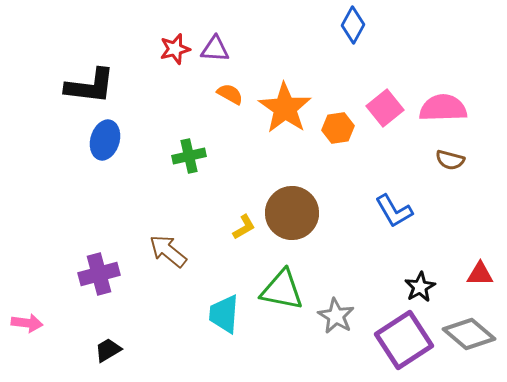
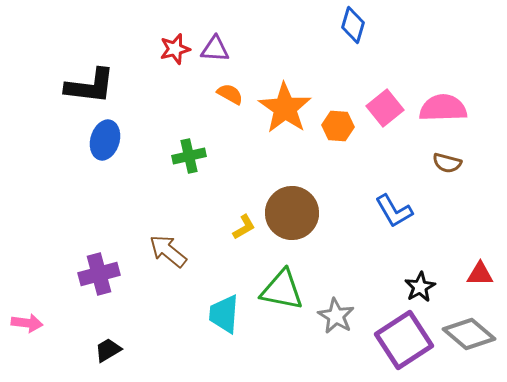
blue diamond: rotated 12 degrees counterclockwise
orange hexagon: moved 2 px up; rotated 12 degrees clockwise
brown semicircle: moved 3 px left, 3 px down
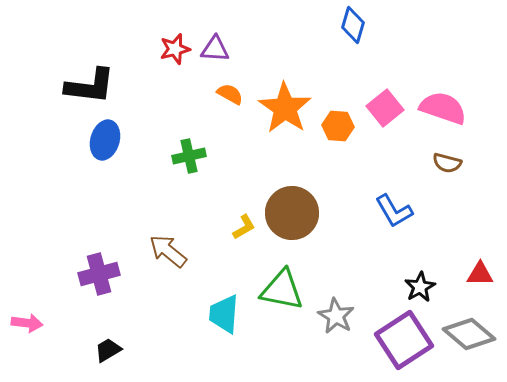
pink semicircle: rotated 21 degrees clockwise
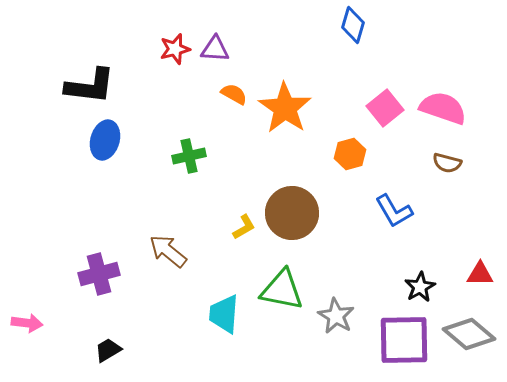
orange semicircle: moved 4 px right
orange hexagon: moved 12 px right, 28 px down; rotated 20 degrees counterclockwise
purple square: rotated 32 degrees clockwise
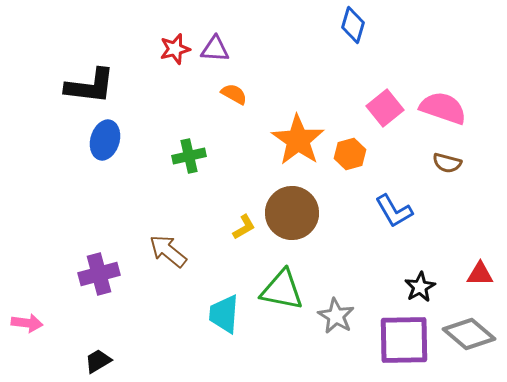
orange star: moved 13 px right, 32 px down
black trapezoid: moved 10 px left, 11 px down
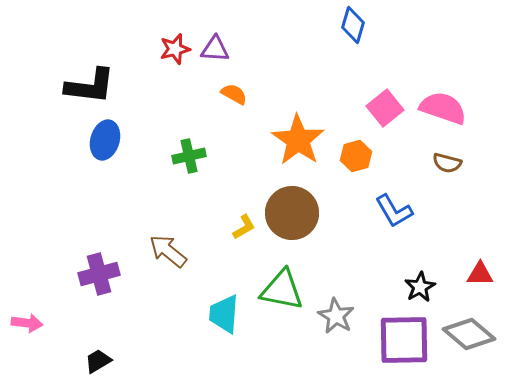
orange hexagon: moved 6 px right, 2 px down
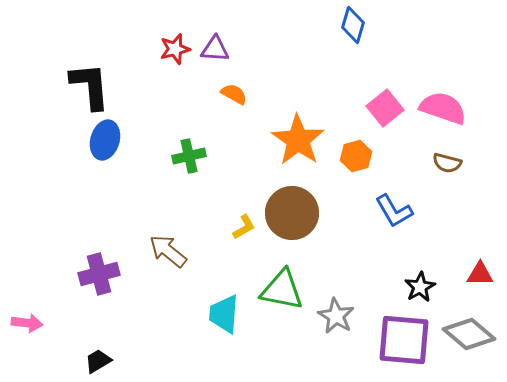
black L-shape: rotated 102 degrees counterclockwise
purple square: rotated 6 degrees clockwise
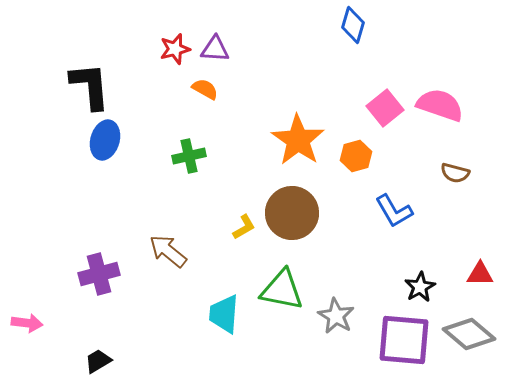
orange semicircle: moved 29 px left, 5 px up
pink semicircle: moved 3 px left, 3 px up
brown semicircle: moved 8 px right, 10 px down
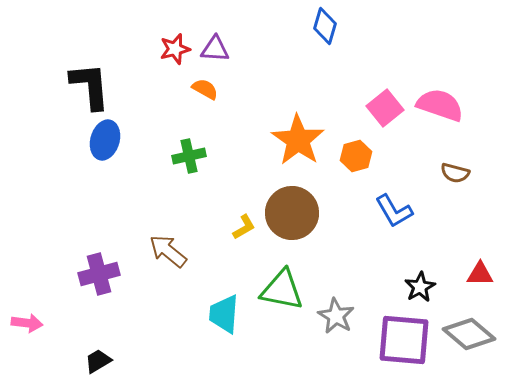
blue diamond: moved 28 px left, 1 px down
